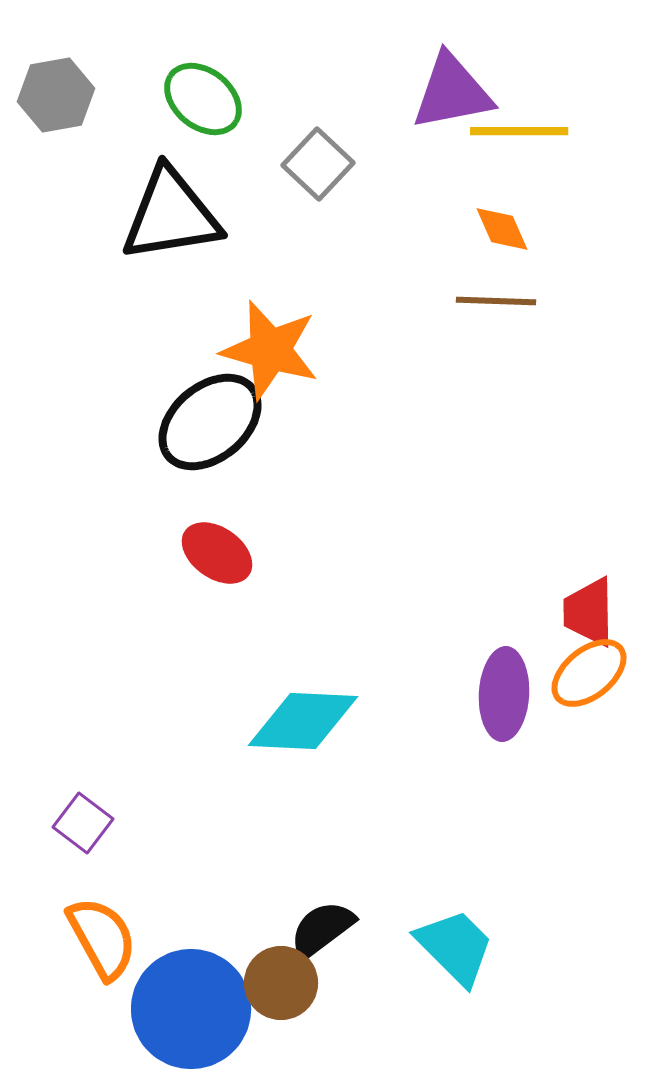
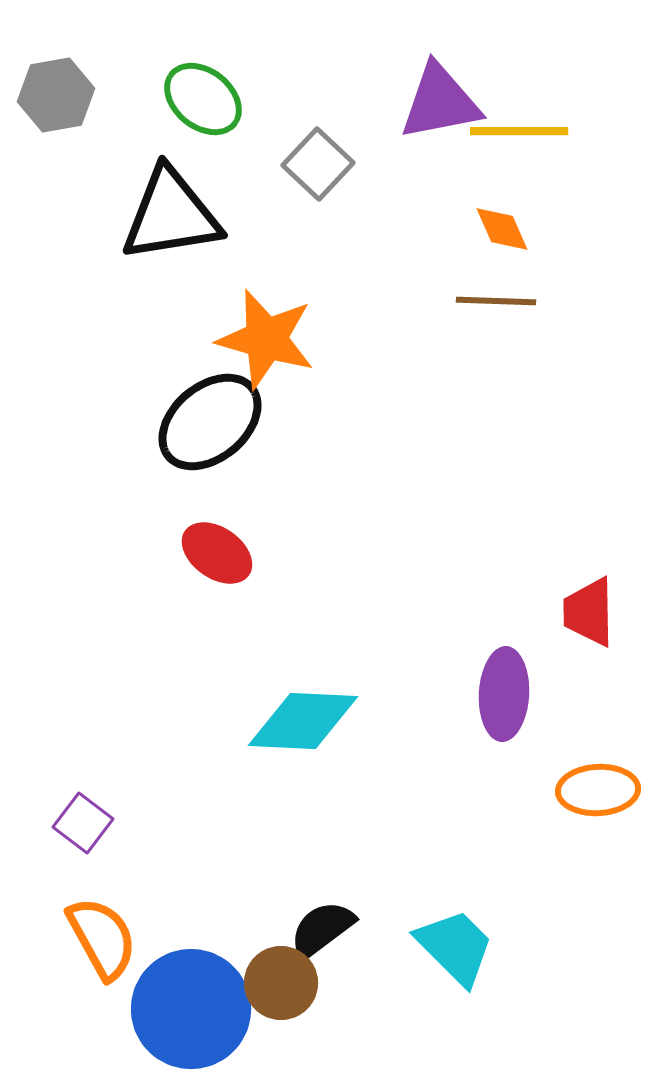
purple triangle: moved 12 px left, 10 px down
orange star: moved 4 px left, 11 px up
orange ellipse: moved 9 px right, 117 px down; rotated 36 degrees clockwise
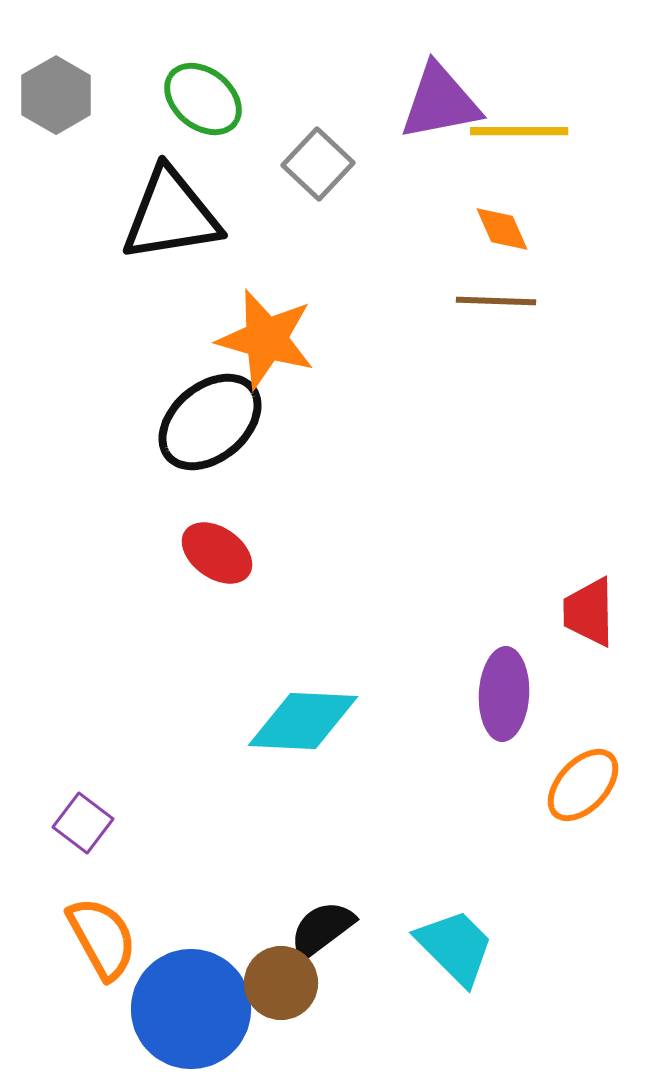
gray hexagon: rotated 20 degrees counterclockwise
orange ellipse: moved 15 px left, 5 px up; rotated 44 degrees counterclockwise
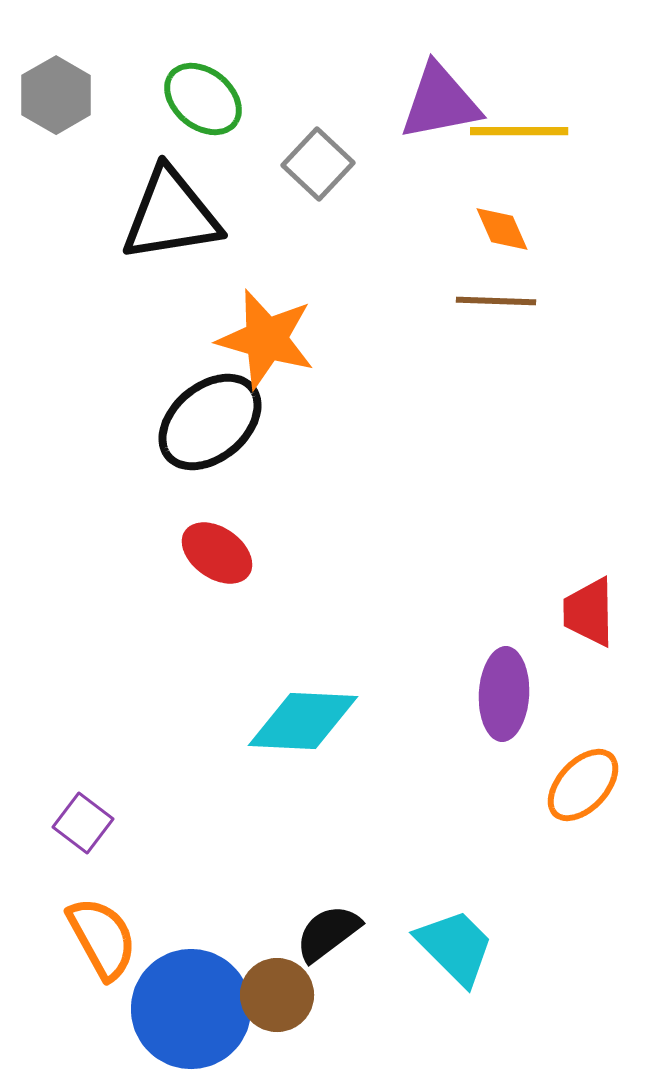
black semicircle: moved 6 px right, 4 px down
brown circle: moved 4 px left, 12 px down
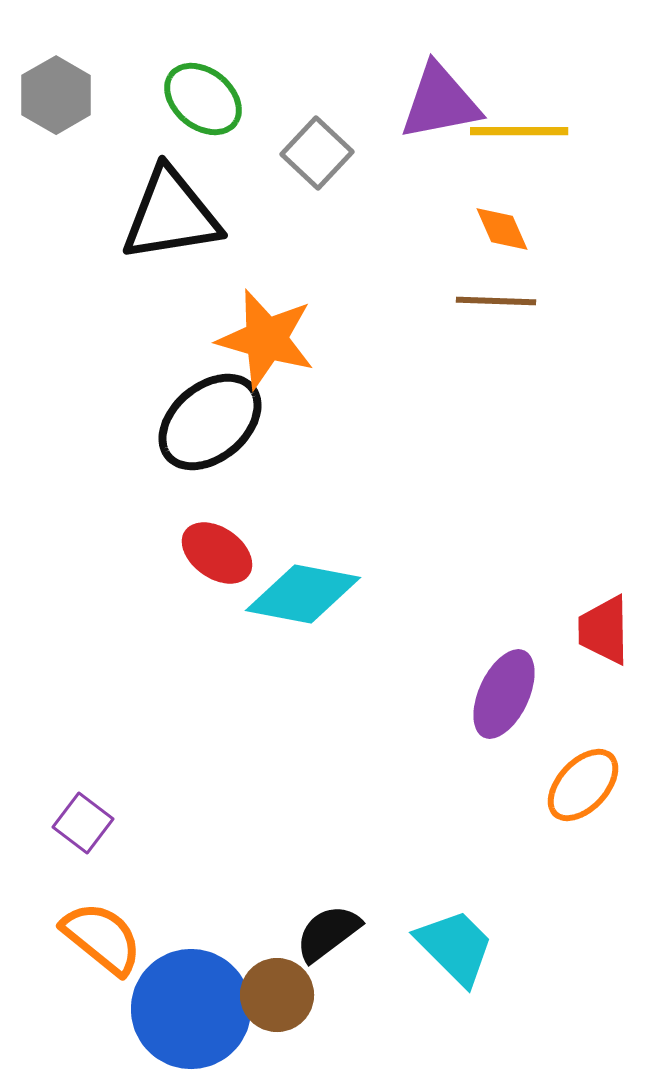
gray square: moved 1 px left, 11 px up
red trapezoid: moved 15 px right, 18 px down
purple ellipse: rotated 22 degrees clockwise
cyan diamond: moved 127 px up; rotated 8 degrees clockwise
orange semicircle: rotated 22 degrees counterclockwise
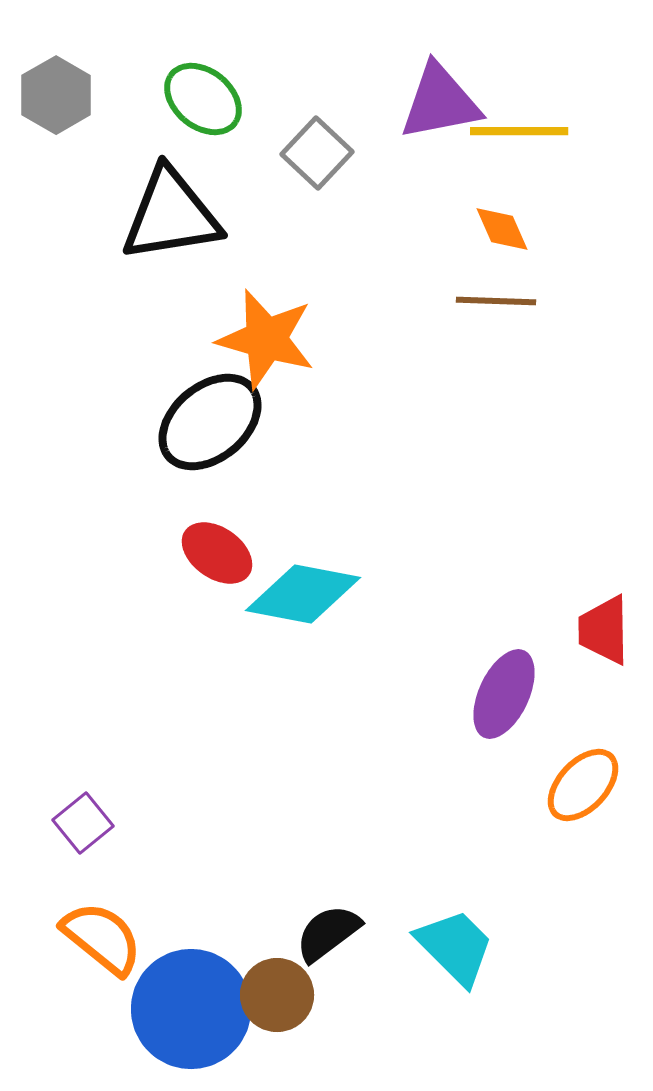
purple square: rotated 14 degrees clockwise
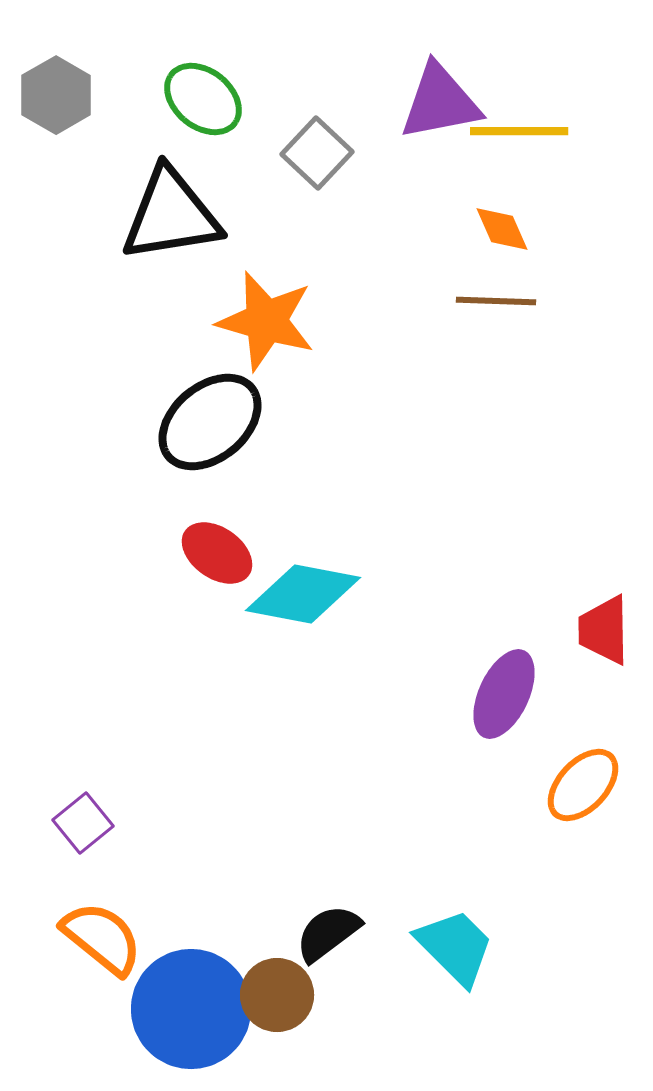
orange star: moved 18 px up
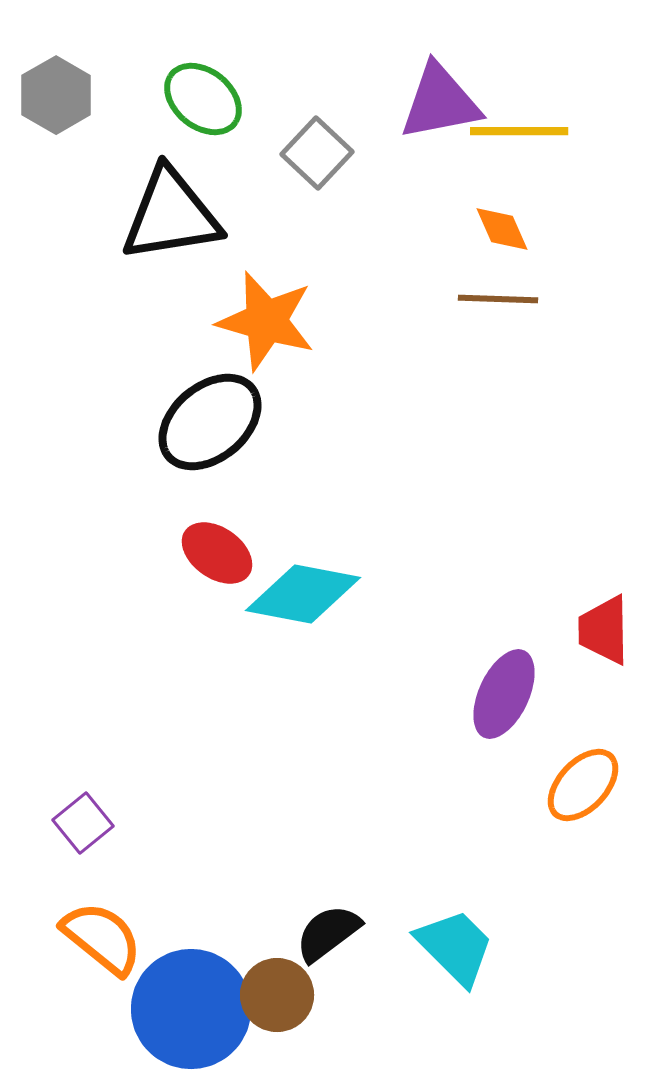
brown line: moved 2 px right, 2 px up
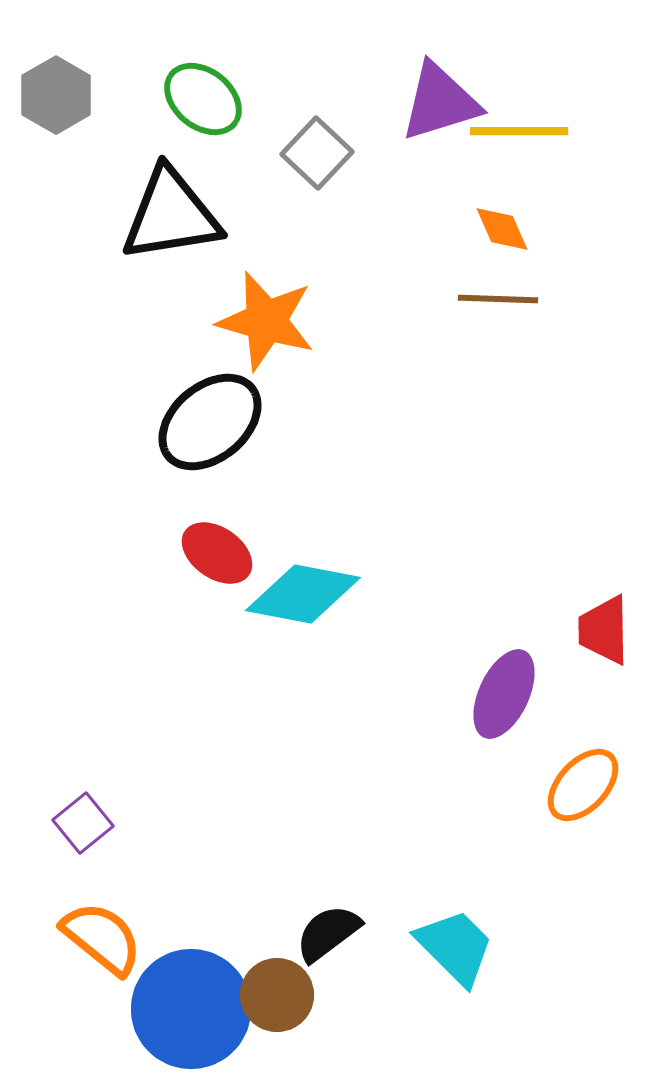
purple triangle: rotated 6 degrees counterclockwise
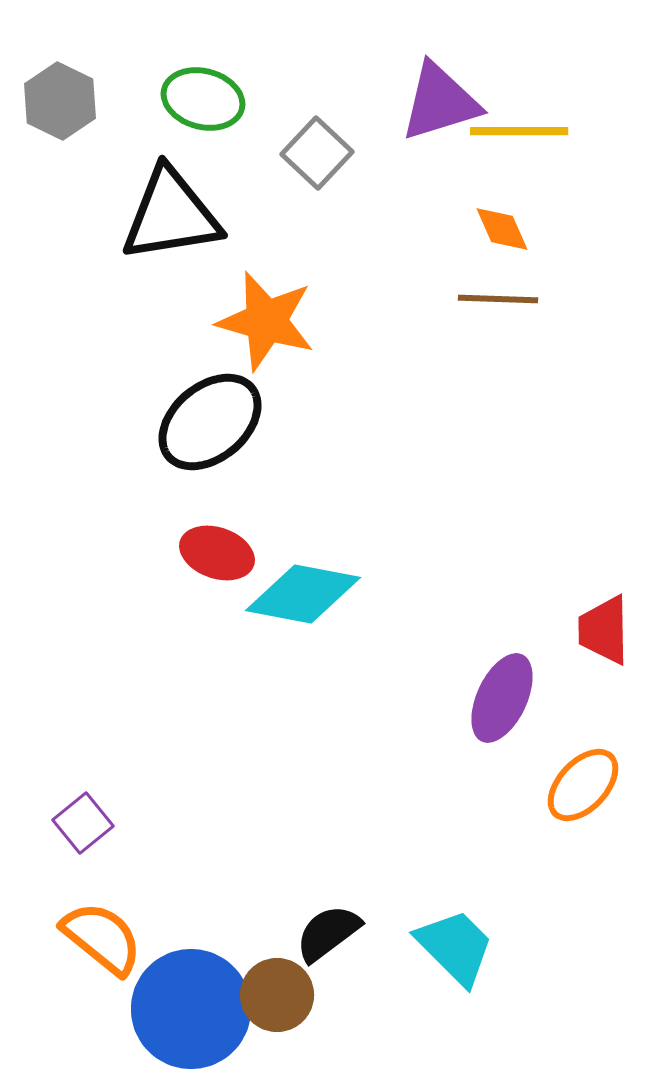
gray hexagon: moved 4 px right, 6 px down; rotated 4 degrees counterclockwise
green ellipse: rotated 24 degrees counterclockwise
red ellipse: rotated 16 degrees counterclockwise
purple ellipse: moved 2 px left, 4 px down
